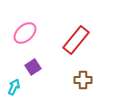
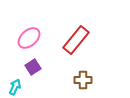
pink ellipse: moved 4 px right, 5 px down
cyan arrow: moved 1 px right
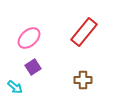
red rectangle: moved 8 px right, 8 px up
cyan arrow: rotated 105 degrees clockwise
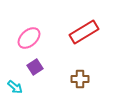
red rectangle: rotated 20 degrees clockwise
purple square: moved 2 px right
brown cross: moved 3 px left, 1 px up
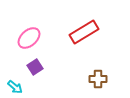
brown cross: moved 18 px right
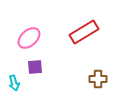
purple square: rotated 28 degrees clockwise
cyan arrow: moved 1 px left, 4 px up; rotated 35 degrees clockwise
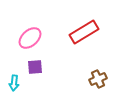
pink ellipse: moved 1 px right
brown cross: rotated 24 degrees counterclockwise
cyan arrow: rotated 21 degrees clockwise
